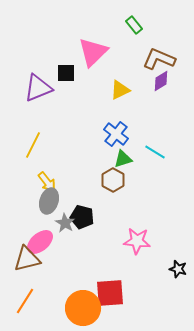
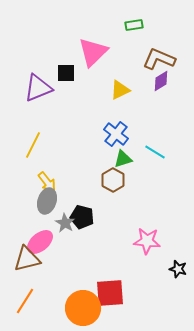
green rectangle: rotated 60 degrees counterclockwise
gray ellipse: moved 2 px left
pink star: moved 10 px right
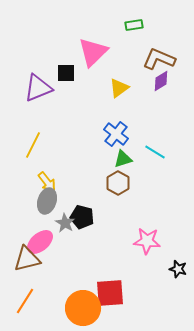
yellow triangle: moved 1 px left, 2 px up; rotated 10 degrees counterclockwise
brown hexagon: moved 5 px right, 3 px down
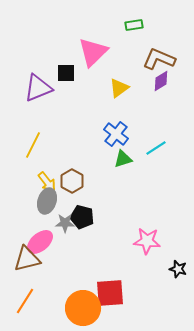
cyan line: moved 1 px right, 4 px up; rotated 65 degrees counterclockwise
brown hexagon: moved 46 px left, 2 px up
gray star: rotated 30 degrees counterclockwise
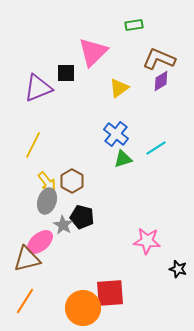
gray star: moved 2 px left, 2 px down; rotated 30 degrees clockwise
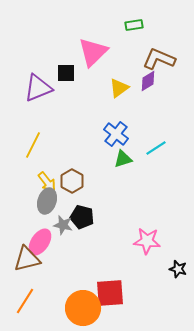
purple diamond: moved 13 px left
gray star: rotated 18 degrees counterclockwise
pink ellipse: rotated 16 degrees counterclockwise
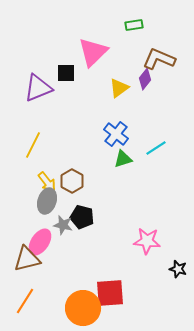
purple diamond: moved 3 px left, 2 px up; rotated 20 degrees counterclockwise
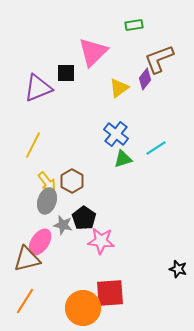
brown L-shape: rotated 44 degrees counterclockwise
black pentagon: moved 2 px right, 1 px down; rotated 20 degrees clockwise
pink star: moved 46 px left
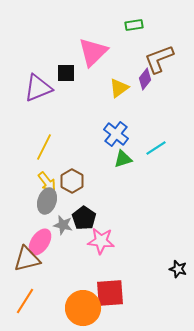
yellow line: moved 11 px right, 2 px down
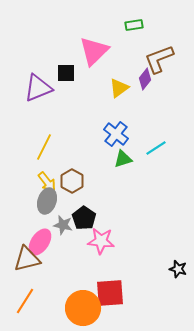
pink triangle: moved 1 px right, 1 px up
